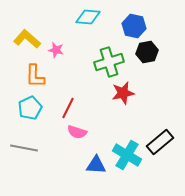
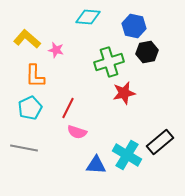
red star: moved 1 px right
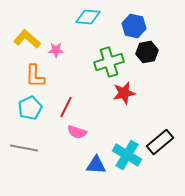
pink star: rotated 14 degrees counterclockwise
red line: moved 2 px left, 1 px up
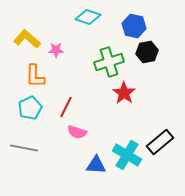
cyan diamond: rotated 15 degrees clockwise
red star: rotated 25 degrees counterclockwise
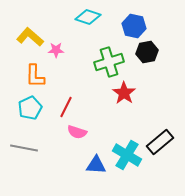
yellow L-shape: moved 3 px right, 2 px up
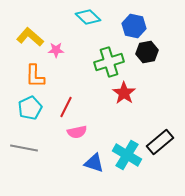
cyan diamond: rotated 25 degrees clockwise
pink semicircle: rotated 30 degrees counterclockwise
blue triangle: moved 2 px left, 2 px up; rotated 15 degrees clockwise
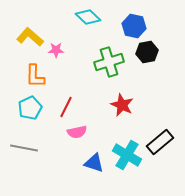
red star: moved 2 px left, 12 px down; rotated 10 degrees counterclockwise
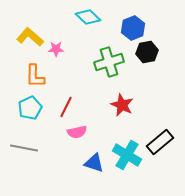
blue hexagon: moved 1 px left, 2 px down; rotated 25 degrees clockwise
pink star: moved 1 px up
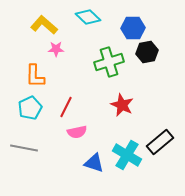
blue hexagon: rotated 20 degrees clockwise
yellow L-shape: moved 14 px right, 12 px up
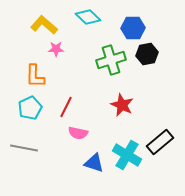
black hexagon: moved 2 px down
green cross: moved 2 px right, 2 px up
pink semicircle: moved 1 px right, 1 px down; rotated 24 degrees clockwise
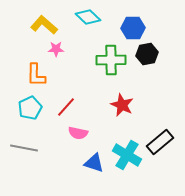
green cross: rotated 16 degrees clockwise
orange L-shape: moved 1 px right, 1 px up
red line: rotated 15 degrees clockwise
